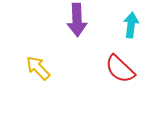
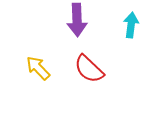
red semicircle: moved 31 px left
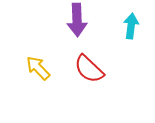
cyan arrow: moved 1 px down
